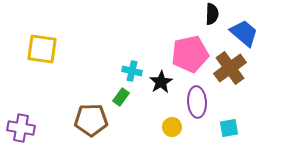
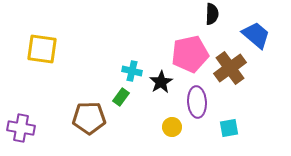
blue trapezoid: moved 12 px right, 2 px down
brown pentagon: moved 2 px left, 2 px up
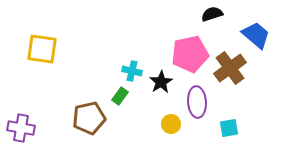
black semicircle: rotated 110 degrees counterclockwise
green rectangle: moved 1 px left, 1 px up
brown pentagon: rotated 12 degrees counterclockwise
yellow circle: moved 1 px left, 3 px up
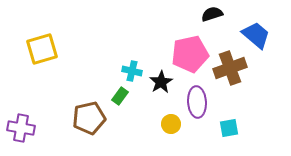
yellow square: rotated 24 degrees counterclockwise
brown cross: rotated 16 degrees clockwise
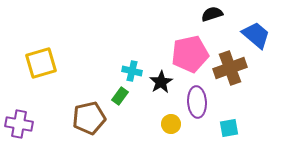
yellow square: moved 1 px left, 14 px down
purple cross: moved 2 px left, 4 px up
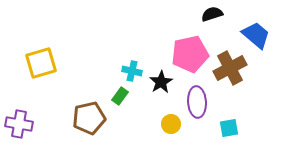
brown cross: rotated 8 degrees counterclockwise
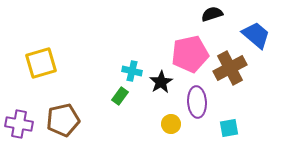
brown pentagon: moved 26 px left, 2 px down
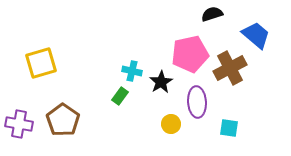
brown pentagon: rotated 24 degrees counterclockwise
cyan square: rotated 18 degrees clockwise
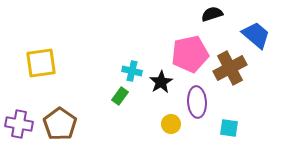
yellow square: rotated 8 degrees clockwise
brown pentagon: moved 3 px left, 4 px down
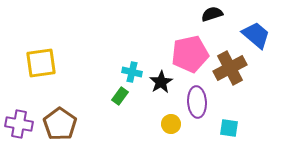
cyan cross: moved 1 px down
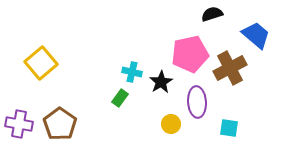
yellow square: rotated 32 degrees counterclockwise
green rectangle: moved 2 px down
